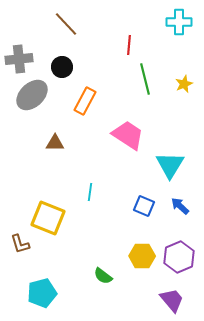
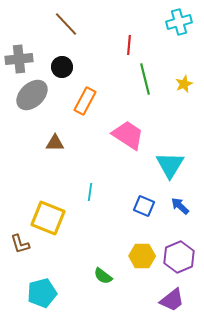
cyan cross: rotated 15 degrees counterclockwise
purple trapezoid: rotated 92 degrees clockwise
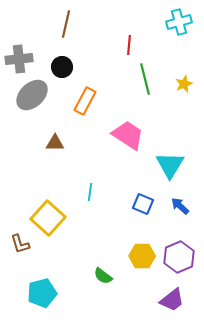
brown line: rotated 56 degrees clockwise
blue square: moved 1 px left, 2 px up
yellow square: rotated 20 degrees clockwise
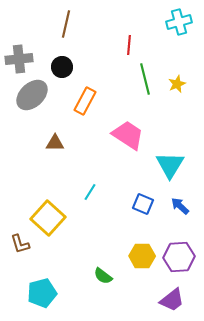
yellow star: moved 7 px left
cyan line: rotated 24 degrees clockwise
purple hexagon: rotated 20 degrees clockwise
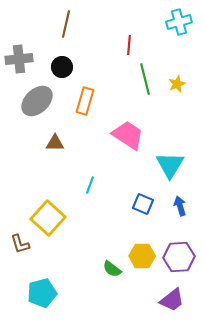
gray ellipse: moved 5 px right, 6 px down
orange rectangle: rotated 12 degrees counterclockwise
cyan line: moved 7 px up; rotated 12 degrees counterclockwise
blue arrow: rotated 30 degrees clockwise
green semicircle: moved 9 px right, 7 px up
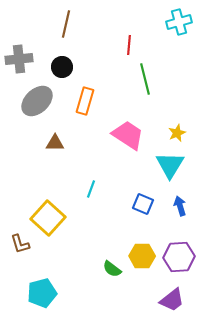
yellow star: moved 49 px down
cyan line: moved 1 px right, 4 px down
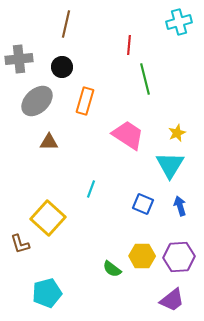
brown triangle: moved 6 px left, 1 px up
cyan pentagon: moved 5 px right
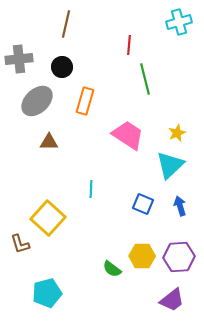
cyan triangle: rotated 16 degrees clockwise
cyan line: rotated 18 degrees counterclockwise
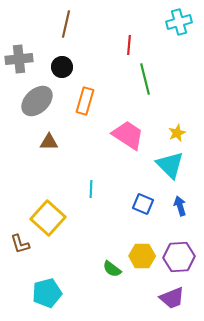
cyan triangle: rotated 32 degrees counterclockwise
purple trapezoid: moved 2 px up; rotated 16 degrees clockwise
